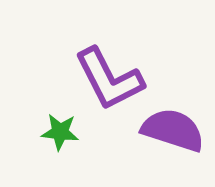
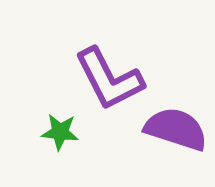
purple semicircle: moved 3 px right, 1 px up
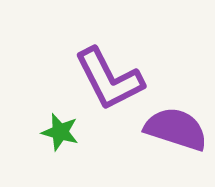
green star: rotated 9 degrees clockwise
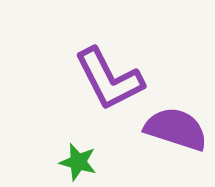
green star: moved 18 px right, 30 px down
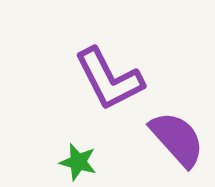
purple semicircle: moved 1 px right, 10 px down; rotated 30 degrees clockwise
